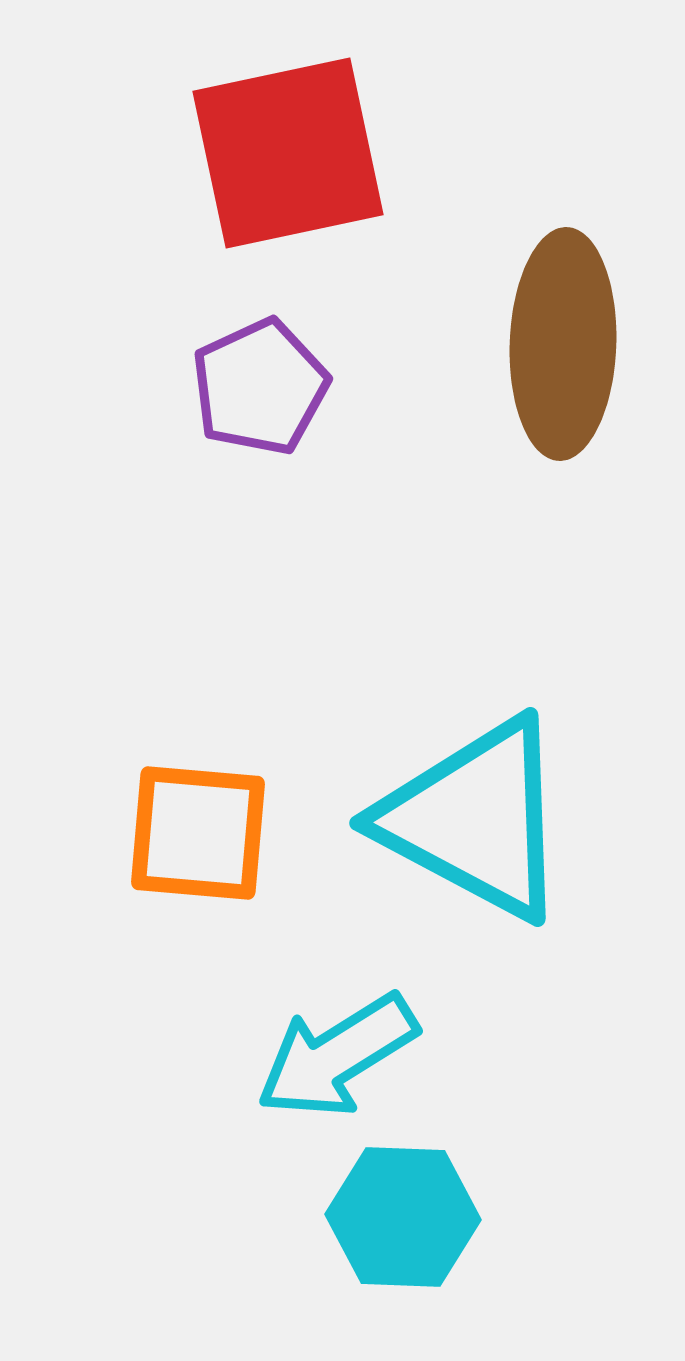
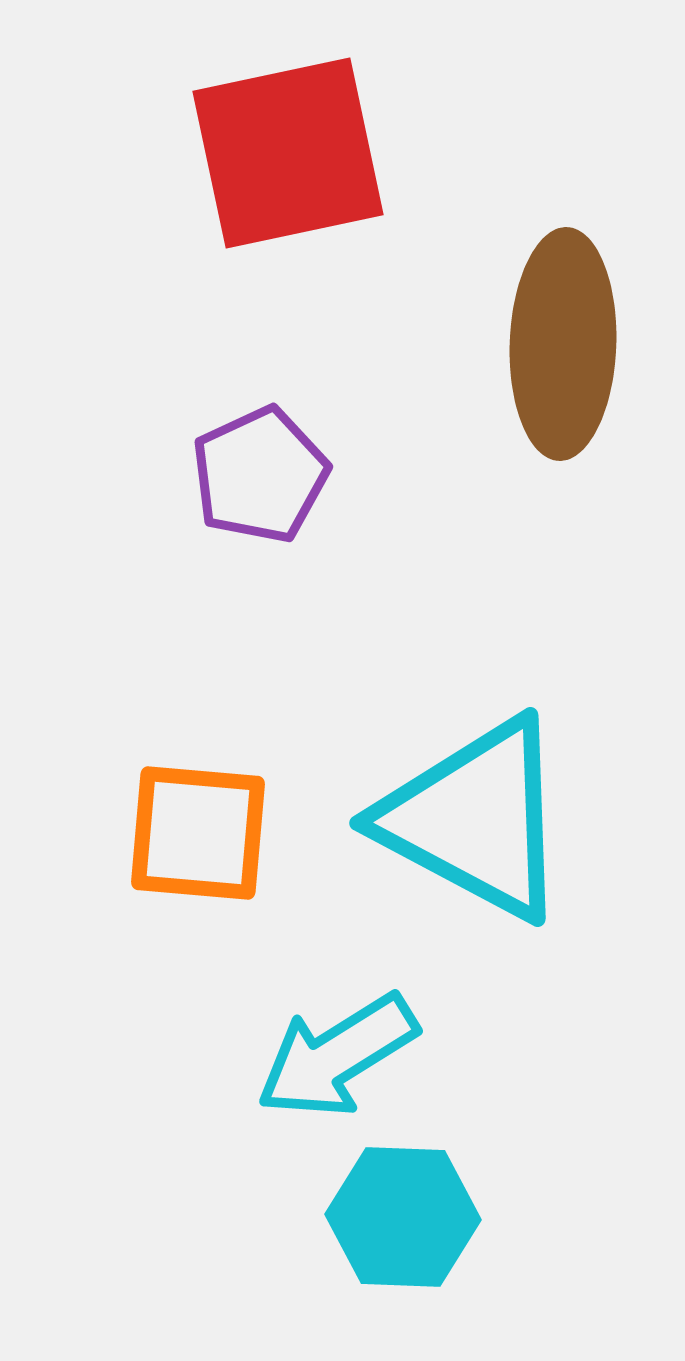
purple pentagon: moved 88 px down
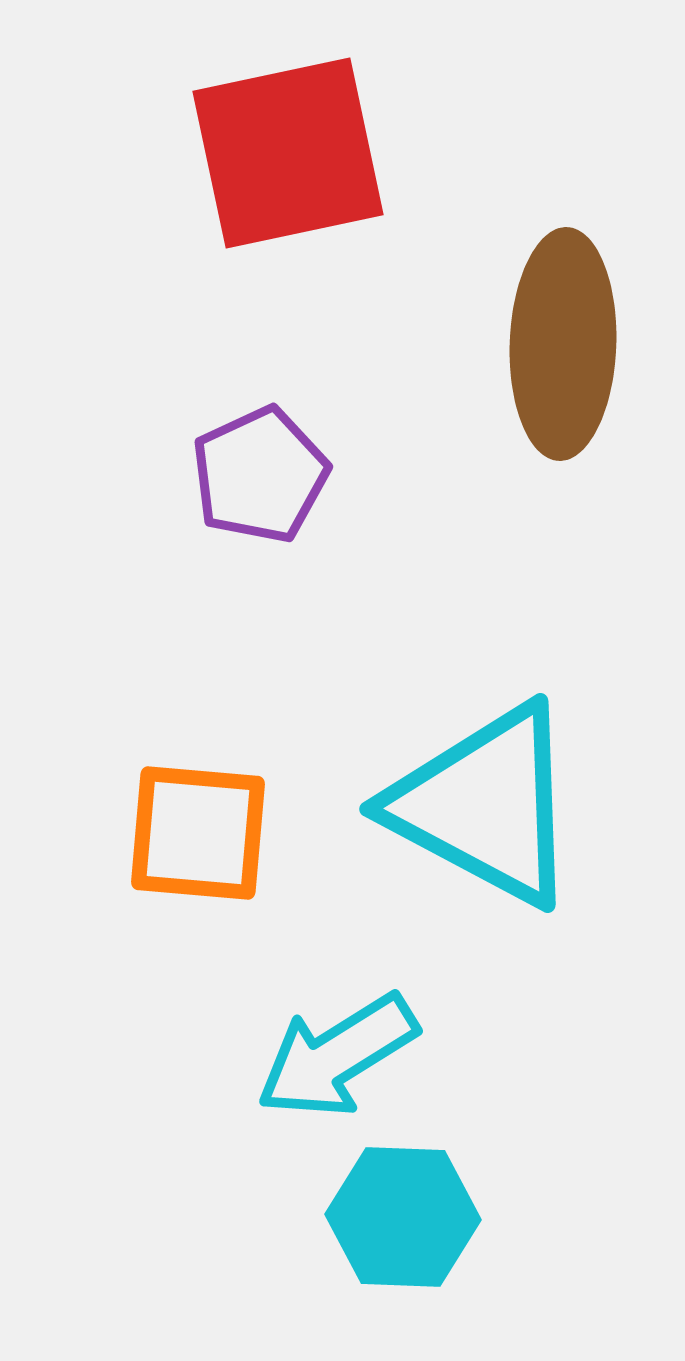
cyan triangle: moved 10 px right, 14 px up
